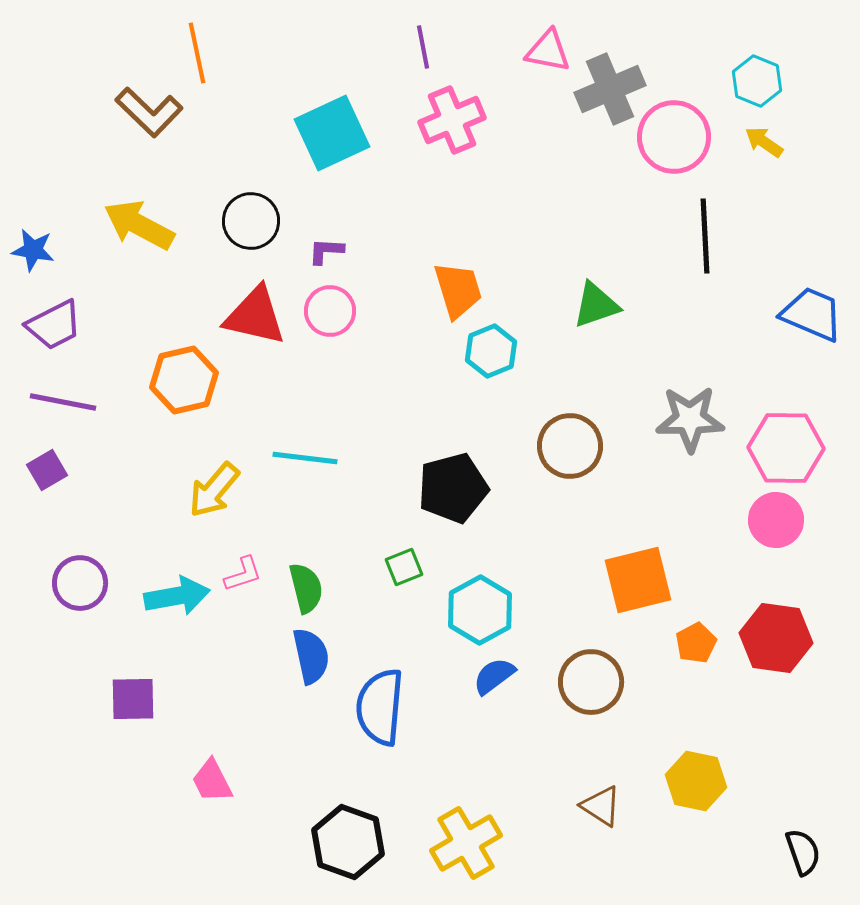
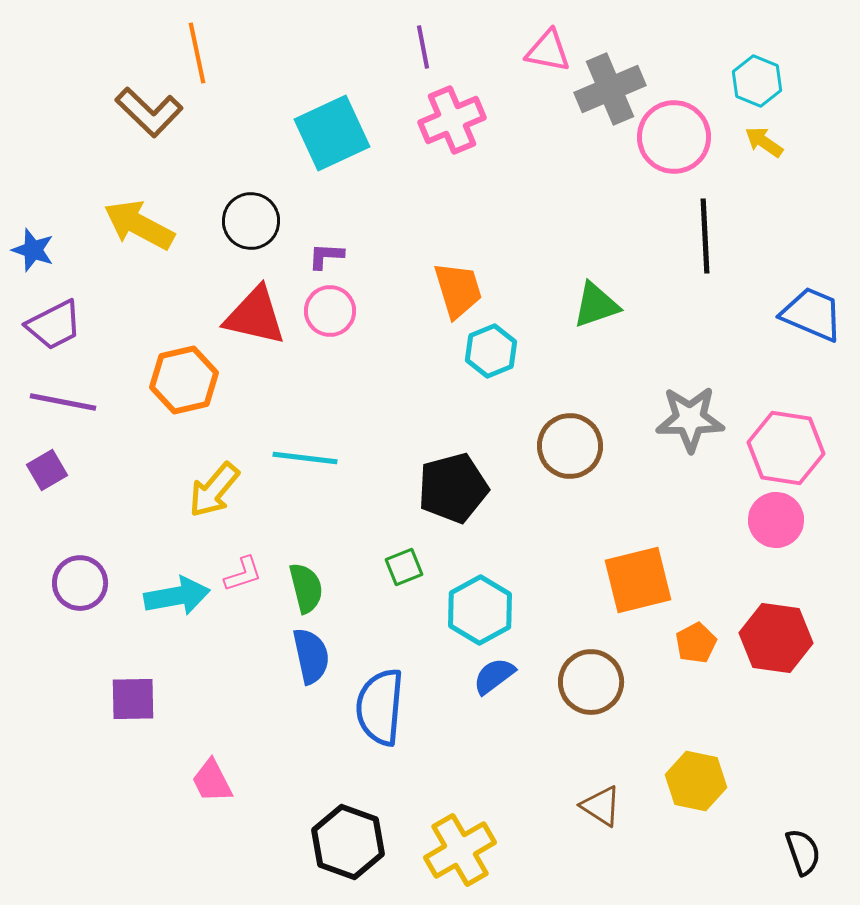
blue star at (33, 250): rotated 9 degrees clockwise
purple L-shape at (326, 251): moved 5 px down
pink hexagon at (786, 448): rotated 8 degrees clockwise
yellow cross at (466, 843): moved 6 px left, 7 px down
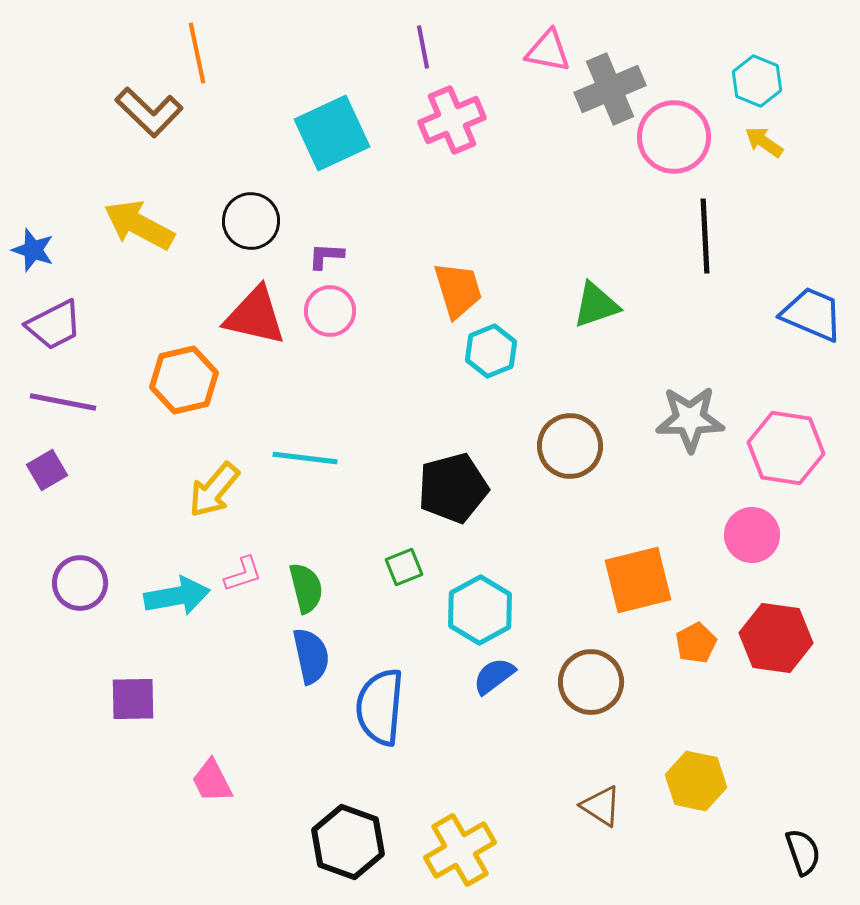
pink circle at (776, 520): moved 24 px left, 15 px down
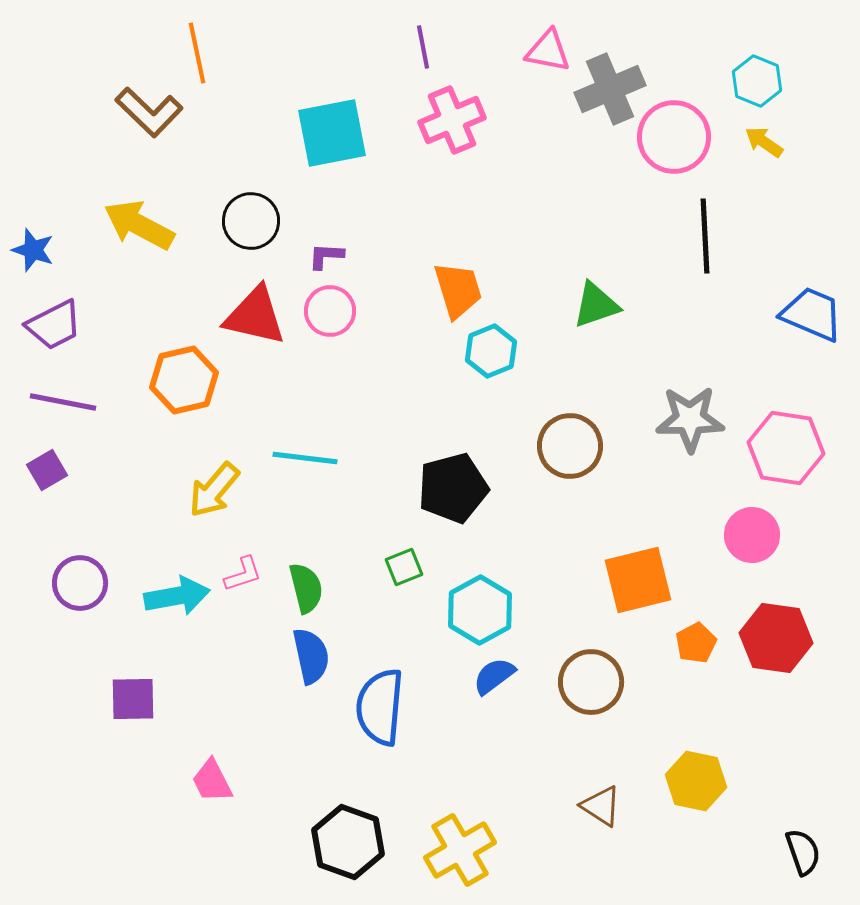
cyan square at (332, 133): rotated 14 degrees clockwise
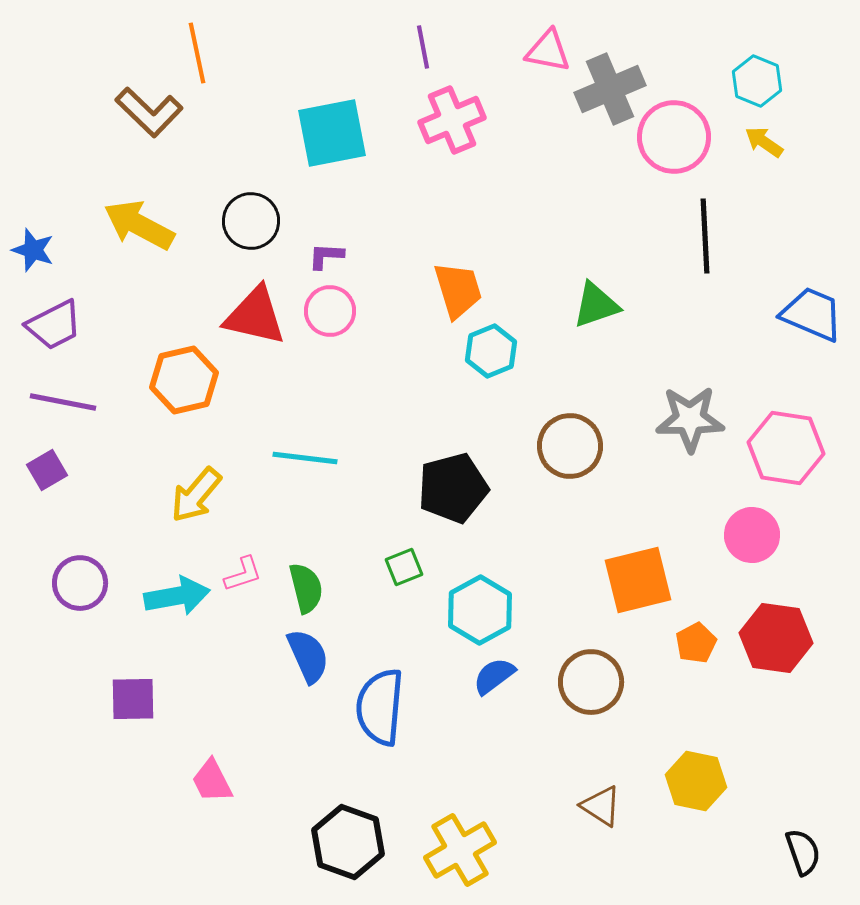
yellow arrow at (214, 490): moved 18 px left, 5 px down
blue semicircle at (311, 656): moved 3 px left; rotated 12 degrees counterclockwise
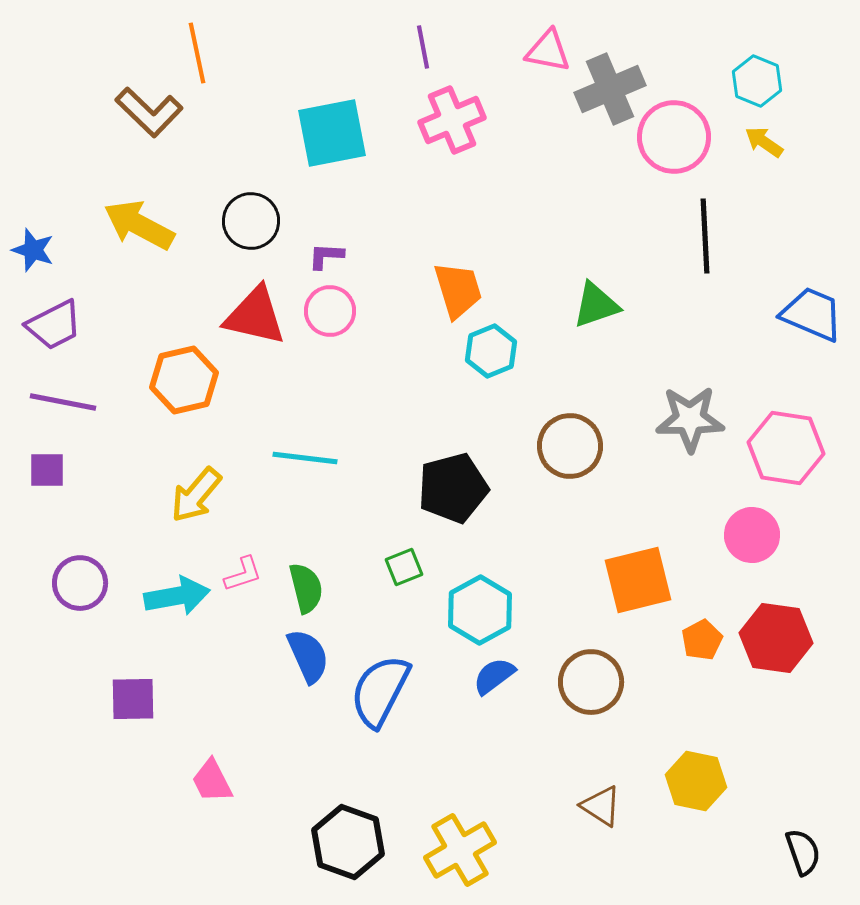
purple square at (47, 470): rotated 30 degrees clockwise
orange pentagon at (696, 643): moved 6 px right, 3 px up
blue semicircle at (380, 707): moved 16 px up; rotated 22 degrees clockwise
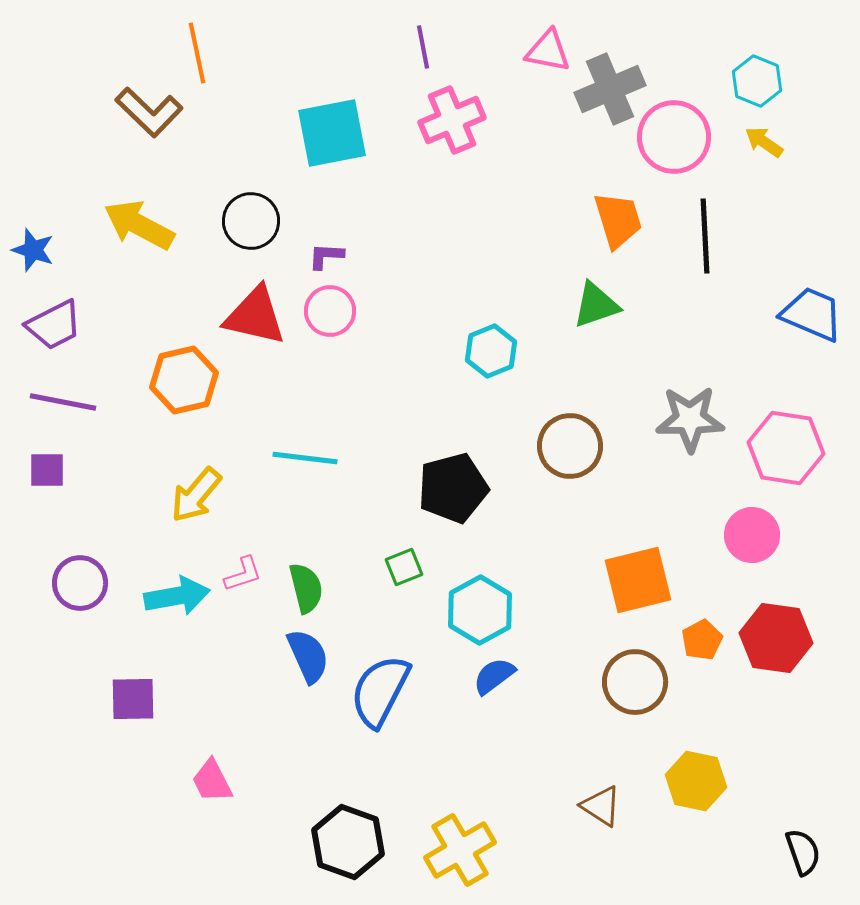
orange trapezoid at (458, 290): moved 160 px right, 70 px up
brown circle at (591, 682): moved 44 px right
